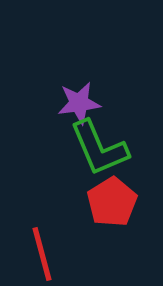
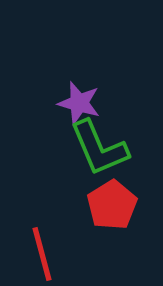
purple star: rotated 24 degrees clockwise
red pentagon: moved 3 px down
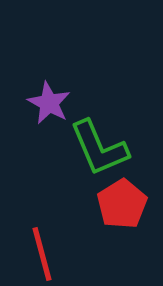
purple star: moved 30 px left; rotated 12 degrees clockwise
red pentagon: moved 10 px right, 1 px up
